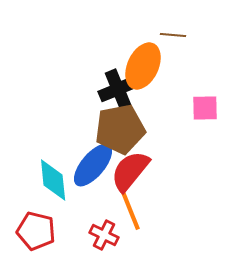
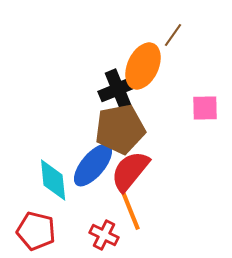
brown line: rotated 60 degrees counterclockwise
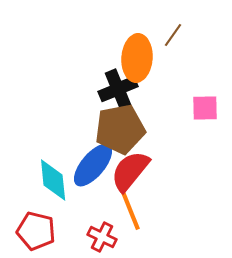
orange ellipse: moved 6 px left, 8 px up; rotated 21 degrees counterclockwise
red cross: moved 2 px left, 2 px down
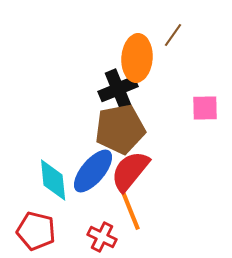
blue ellipse: moved 6 px down
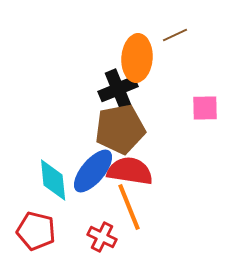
brown line: moved 2 px right; rotated 30 degrees clockwise
red semicircle: rotated 60 degrees clockwise
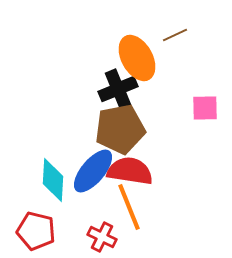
orange ellipse: rotated 33 degrees counterclockwise
cyan diamond: rotated 9 degrees clockwise
